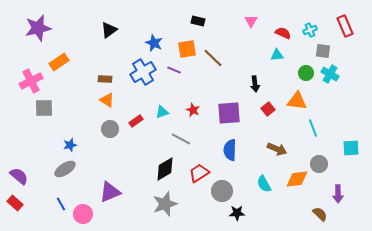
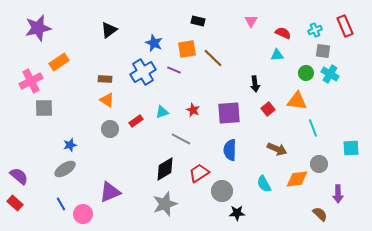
cyan cross at (310, 30): moved 5 px right
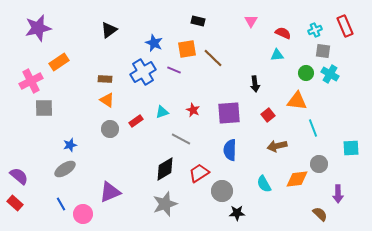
red square at (268, 109): moved 6 px down
brown arrow at (277, 149): moved 3 px up; rotated 144 degrees clockwise
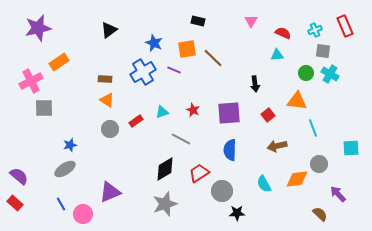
purple arrow at (338, 194): rotated 138 degrees clockwise
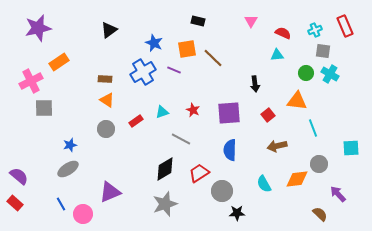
gray circle at (110, 129): moved 4 px left
gray ellipse at (65, 169): moved 3 px right
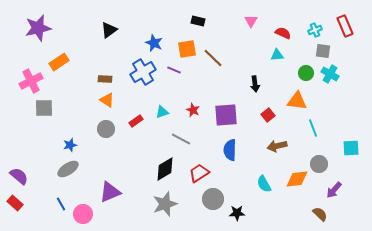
purple square at (229, 113): moved 3 px left, 2 px down
gray circle at (222, 191): moved 9 px left, 8 px down
purple arrow at (338, 194): moved 4 px left, 4 px up; rotated 96 degrees counterclockwise
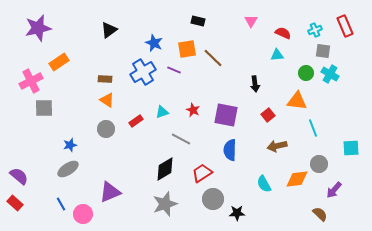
purple square at (226, 115): rotated 15 degrees clockwise
red trapezoid at (199, 173): moved 3 px right
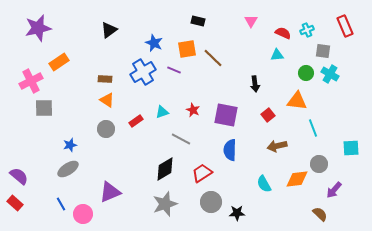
cyan cross at (315, 30): moved 8 px left
gray circle at (213, 199): moved 2 px left, 3 px down
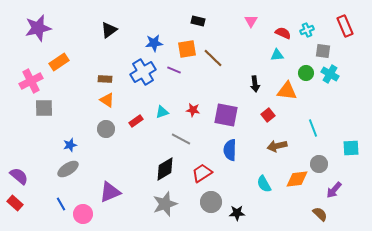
blue star at (154, 43): rotated 30 degrees counterclockwise
orange triangle at (297, 101): moved 10 px left, 10 px up
red star at (193, 110): rotated 16 degrees counterclockwise
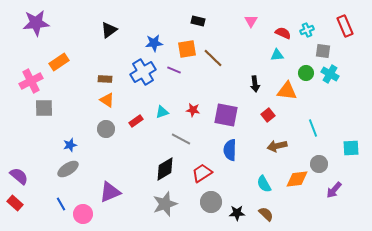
purple star at (38, 28): moved 2 px left, 5 px up; rotated 8 degrees clockwise
brown semicircle at (320, 214): moved 54 px left
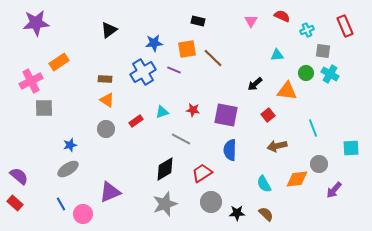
red semicircle at (283, 33): moved 1 px left, 17 px up
black arrow at (255, 84): rotated 56 degrees clockwise
